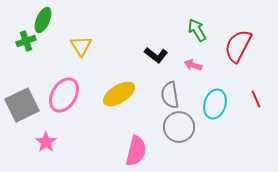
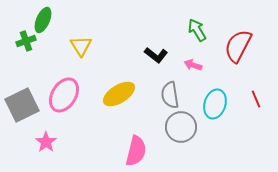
gray circle: moved 2 px right
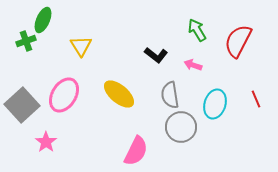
red semicircle: moved 5 px up
yellow ellipse: rotated 72 degrees clockwise
gray square: rotated 16 degrees counterclockwise
pink semicircle: rotated 12 degrees clockwise
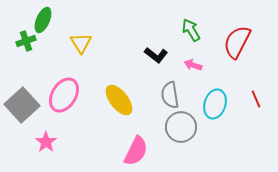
green arrow: moved 6 px left
red semicircle: moved 1 px left, 1 px down
yellow triangle: moved 3 px up
yellow ellipse: moved 6 px down; rotated 12 degrees clockwise
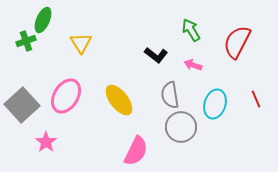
pink ellipse: moved 2 px right, 1 px down
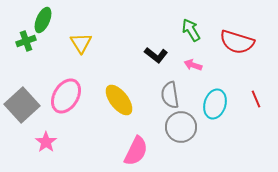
red semicircle: rotated 100 degrees counterclockwise
